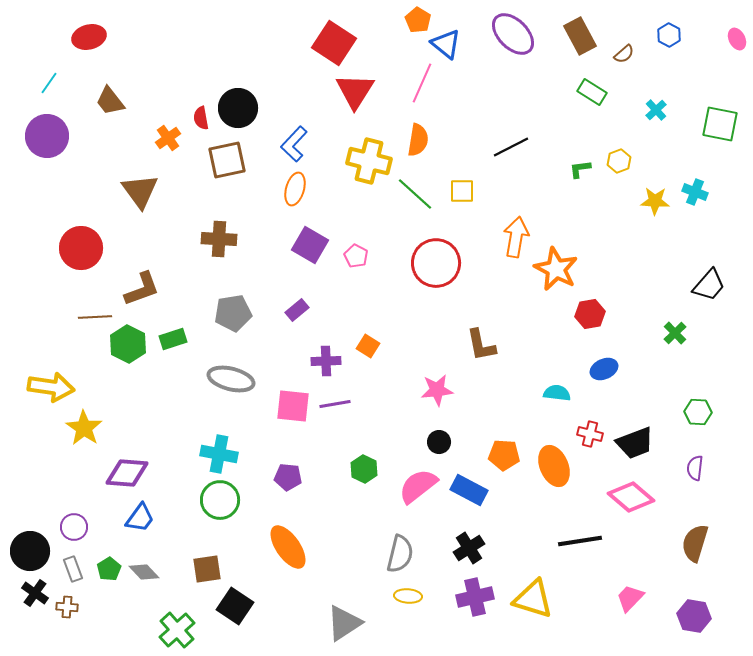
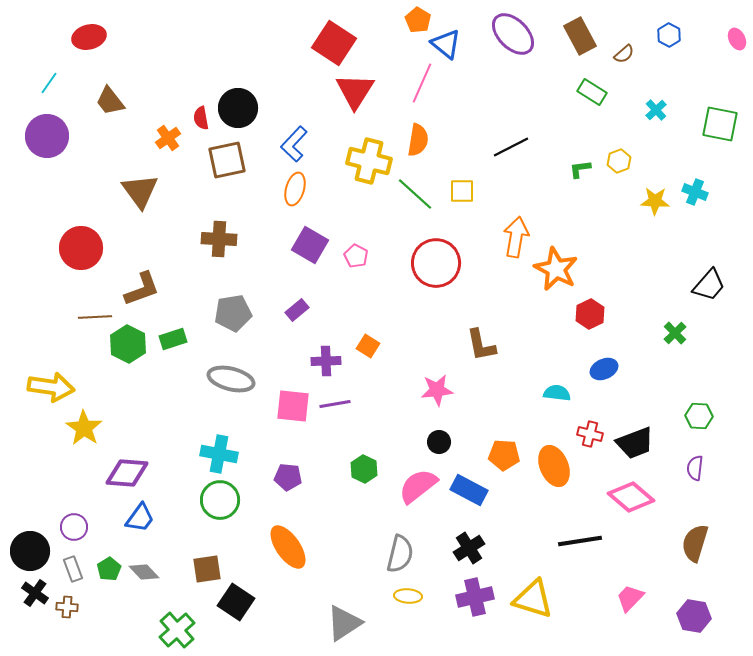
red hexagon at (590, 314): rotated 16 degrees counterclockwise
green hexagon at (698, 412): moved 1 px right, 4 px down
black square at (235, 606): moved 1 px right, 4 px up
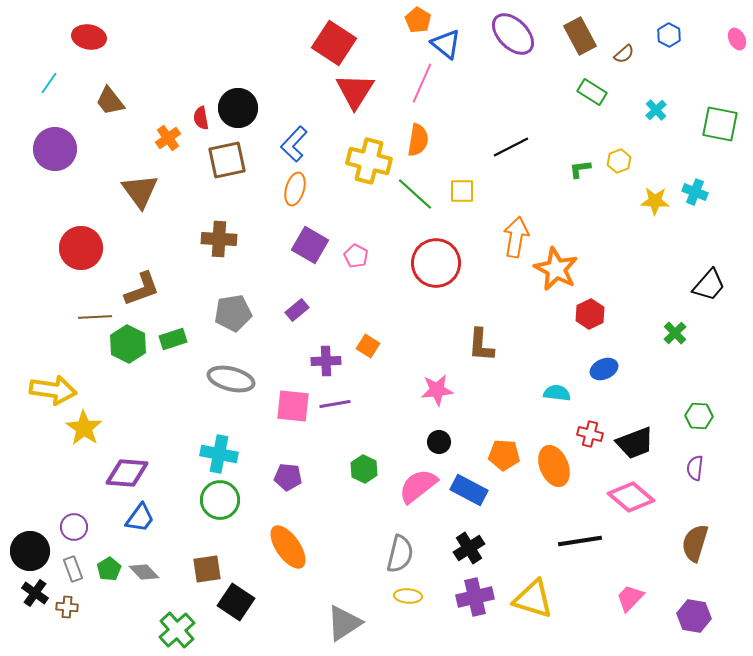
red ellipse at (89, 37): rotated 24 degrees clockwise
purple circle at (47, 136): moved 8 px right, 13 px down
brown L-shape at (481, 345): rotated 15 degrees clockwise
yellow arrow at (51, 387): moved 2 px right, 3 px down
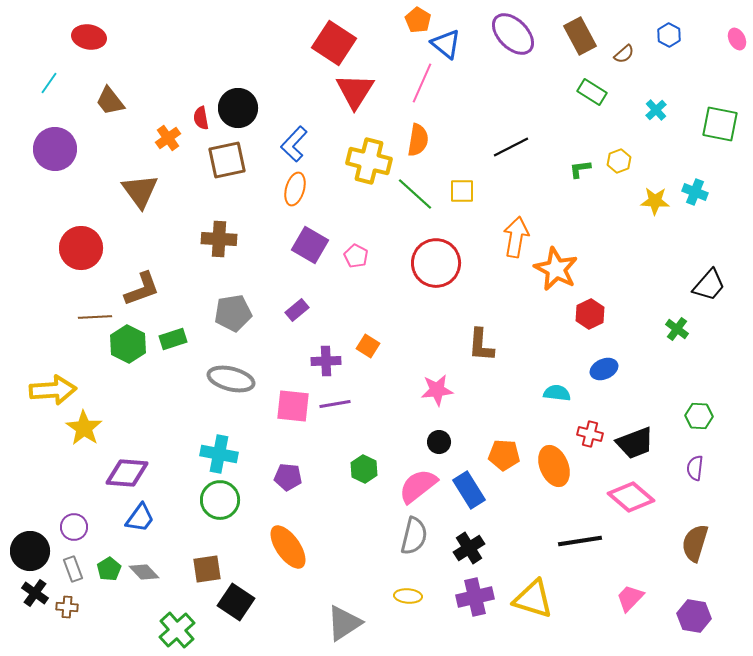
green cross at (675, 333): moved 2 px right, 4 px up; rotated 10 degrees counterclockwise
yellow arrow at (53, 390): rotated 12 degrees counterclockwise
blue rectangle at (469, 490): rotated 30 degrees clockwise
gray semicircle at (400, 554): moved 14 px right, 18 px up
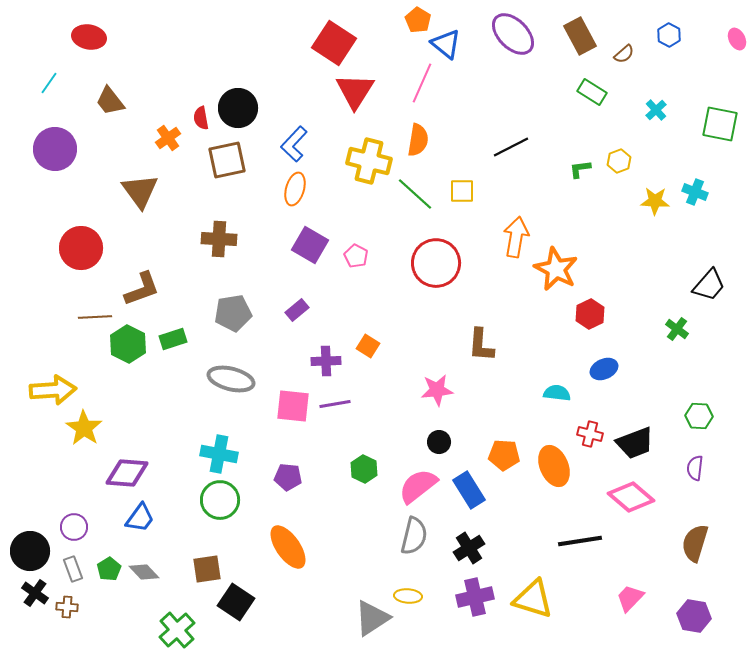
gray triangle at (344, 623): moved 28 px right, 5 px up
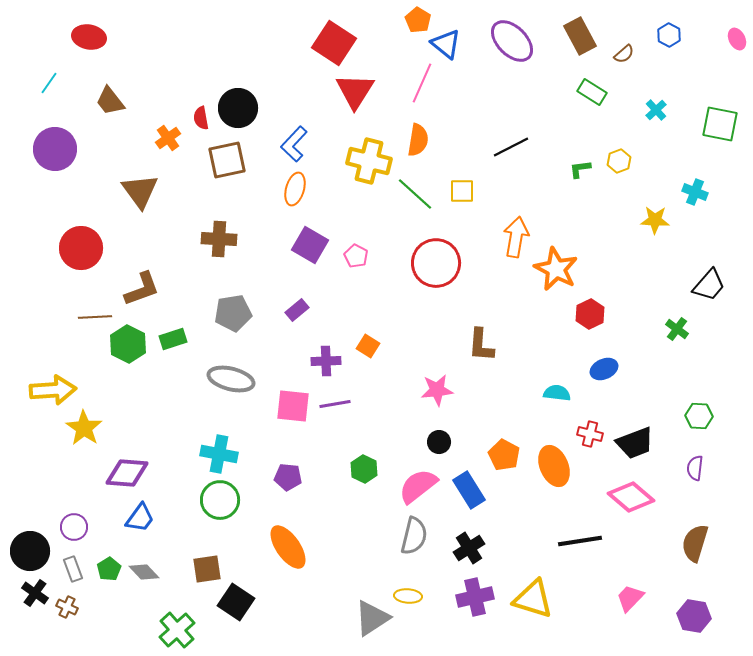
purple ellipse at (513, 34): moved 1 px left, 7 px down
yellow star at (655, 201): moved 19 px down
orange pentagon at (504, 455): rotated 24 degrees clockwise
brown cross at (67, 607): rotated 20 degrees clockwise
